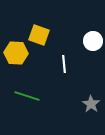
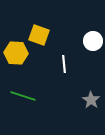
green line: moved 4 px left
gray star: moved 4 px up
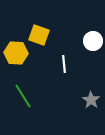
green line: rotated 40 degrees clockwise
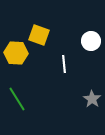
white circle: moved 2 px left
green line: moved 6 px left, 3 px down
gray star: moved 1 px right, 1 px up
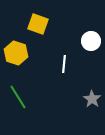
yellow square: moved 1 px left, 11 px up
yellow hexagon: rotated 15 degrees clockwise
white line: rotated 12 degrees clockwise
green line: moved 1 px right, 2 px up
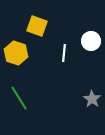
yellow square: moved 1 px left, 2 px down
white line: moved 11 px up
green line: moved 1 px right, 1 px down
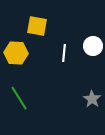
yellow square: rotated 10 degrees counterclockwise
white circle: moved 2 px right, 5 px down
yellow hexagon: rotated 15 degrees counterclockwise
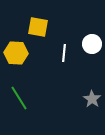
yellow square: moved 1 px right, 1 px down
white circle: moved 1 px left, 2 px up
